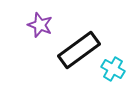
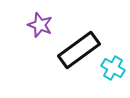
cyan cross: moved 1 px up
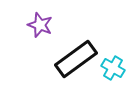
black rectangle: moved 3 px left, 9 px down
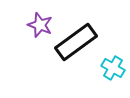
black rectangle: moved 17 px up
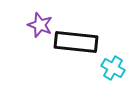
black rectangle: rotated 42 degrees clockwise
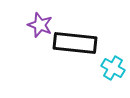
black rectangle: moved 1 px left, 1 px down
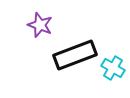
black rectangle: moved 12 px down; rotated 27 degrees counterclockwise
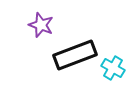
purple star: moved 1 px right
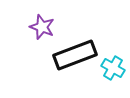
purple star: moved 1 px right, 2 px down
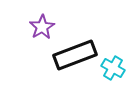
purple star: rotated 20 degrees clockwise
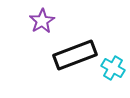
purple star: moved 6 px up
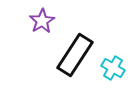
black rectangle: rotated 36 degrees counterclockwise
